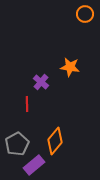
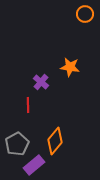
red line: moved 1 px right, 1 px down
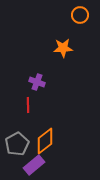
orange circle: moved 5 px left, 1 px down
orange star: moved 7 px left, 19 px up; rotated 12 degrees counterclockwise
purple cross: moved 4 px left; rotated 21 degrees counterclockwise
orange diamond: moved 10 px left; rotated 12 degrees clockwise
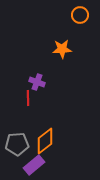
orange star: moved 1 px left, 1 px down
red line: moved 7 px up
gray pentagon: rotated 25 degrees clockwise
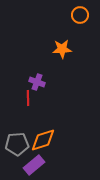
orange diamond: moved 2 px left, 1 px up; rotated 20 degrees clockwise
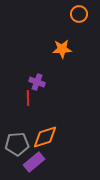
orange circle: moved 1 px left, 1 px up
orange diamond: moved 2 px right, 3 px up
purple rectangle: moved 3 px up
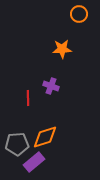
purple cross: moved 14 px right, 4 px down
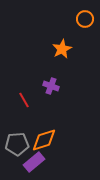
orange circle: moved 6 px right, 5 px down
orange star: rotated 24 degrees counterclockwise
red line: moved 4 px left, 2 px down; rotated 28 degrees counterclockwise
orange diamond: moved 1 px left, 3 px down
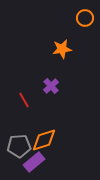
orange circle: moved 1 px up
orange star: rotated 18 degrees clockwise
purple cross: rotated 28 degrees clockwise
gray pentagon: moved 2 px right, 2 px down
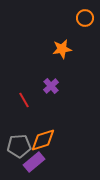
orange diamond: moved 1 px left
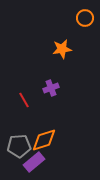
purple cross: moved 2 px down; rotated 21 degrees clockwise
orange diamond: moved 1 px right
